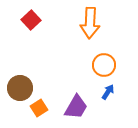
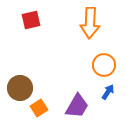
red square: rotated 30 degrees clockwise
purple trapezoid: moved 1 px right, 1 px up
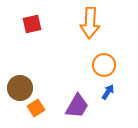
red square: moved 1 px right, 4 px down
orange square: moved 3 px left
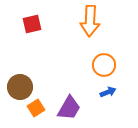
orange arrow: moved 2 px up
brown circle: moved 1 px up
blue arrow: rotated 35 degrees clockwise
purple trapezoid: moved 8 px left, 2 px down
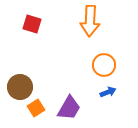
red square: rotated 30 degrees clockwise
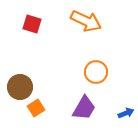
orange arrow: moved 4 px left; rotated 68 degrees counterclockwise
orange circle: moved 8 px left, 7 px down
blue arrow: moved 18 px right, 21 px down
purple trapezoid: moved 15 px right
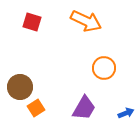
red square: moved 2 px up
orange circle: moved 8 px right, 4 px up
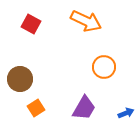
red square: moved 1 px left, 2 px down; rotated 12 degrees clockwise
orange circle: moved 1 px up
brown circle: moved 8 px up
